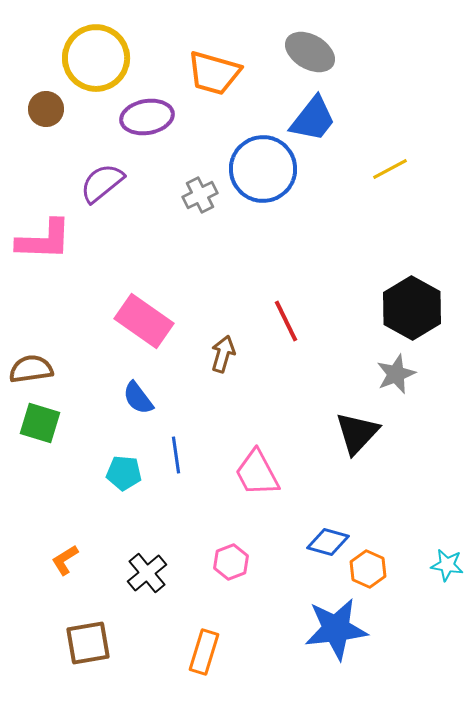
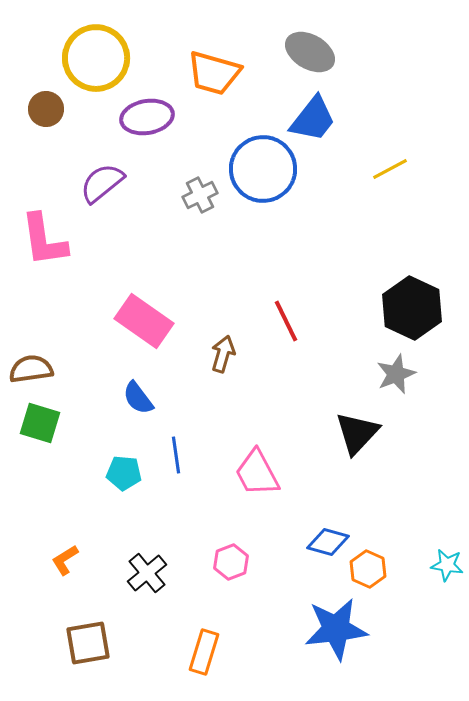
pink L-shape: rotated 80 degrees clockwise
black hexagon: rotated 4 degrees counterclockwise
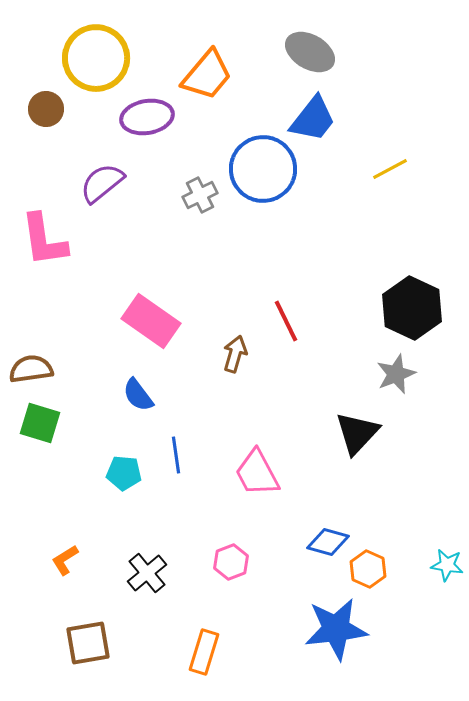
orange trapezoid: moved 7 px left, 2 px down; rotated 66 degrees counterclockwise
pink rectangle: moved 7 px right
brown arrow: moved 12 px right
blue semicircle: moved 3 px up
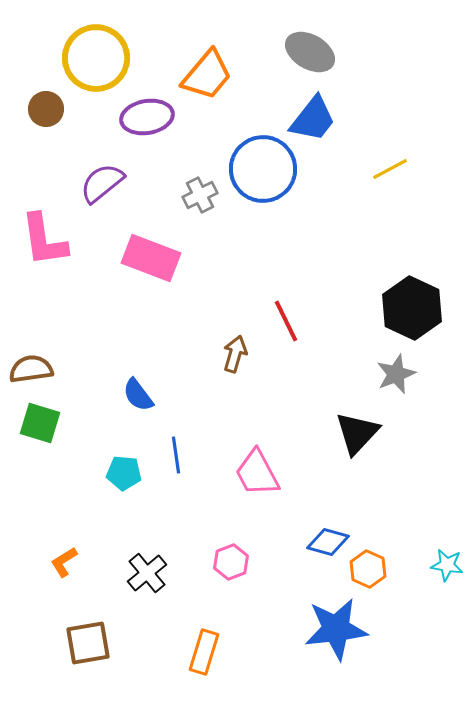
pink rectangle: moved 63 px up; rotated 14 degrees counterclockwise
orange L-shape: moved 1 px left, 2 px down
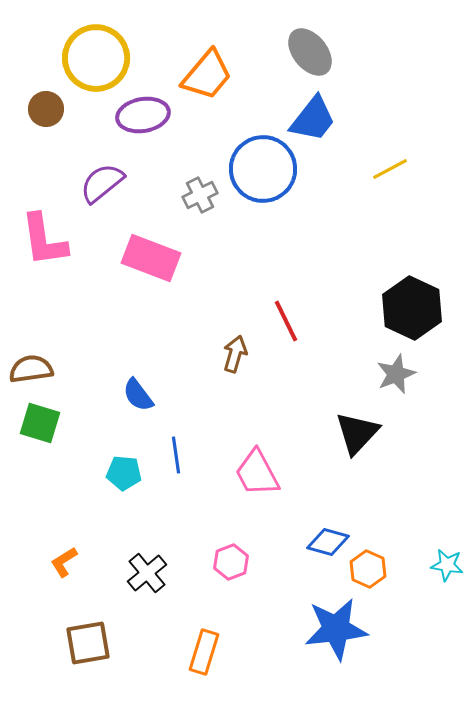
gray ellipse: rotated 21 degrees clockwise
purple ellipse: moved 4 px left, 2 px up
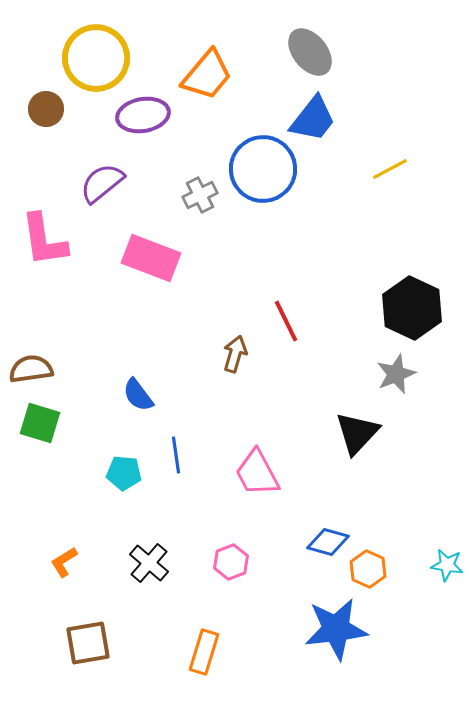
black cross: moved 2 px right, 10 px up; rotated 9 degrees counterclockwise
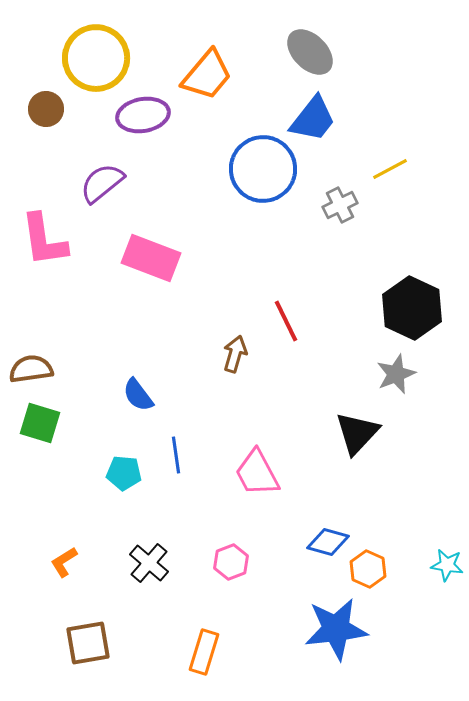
gray ellipse: rotated 6 degrees counterclockwise
gray cross: moved 140 px right, 10 px down
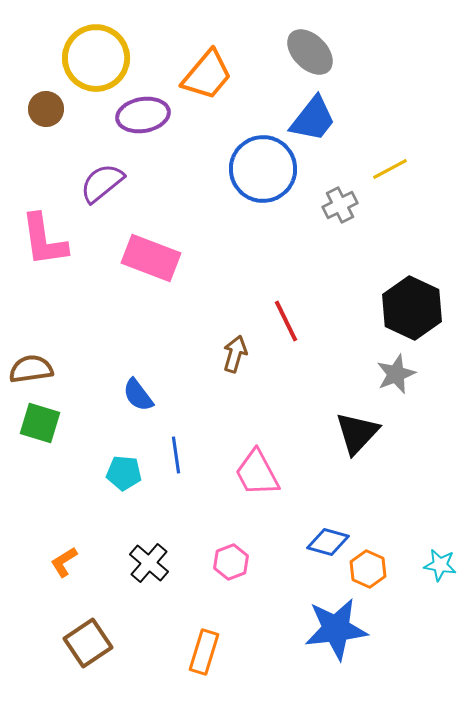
cyan star: moved 7 px left
brown square: rotated 24 degrees counterclockwise
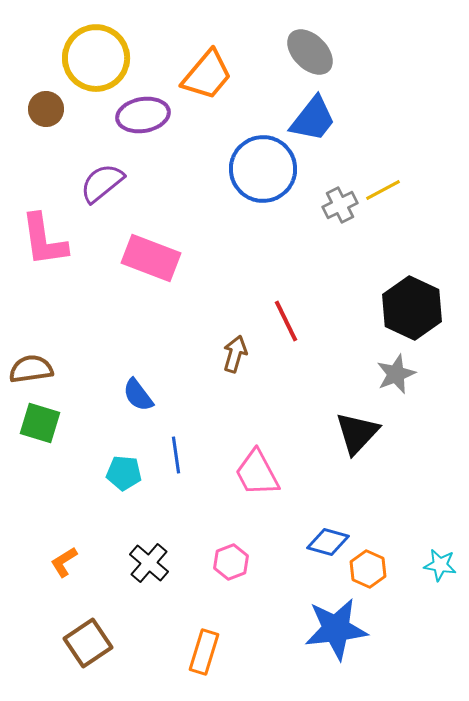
yellow line: moved 7 px left, 21 px down
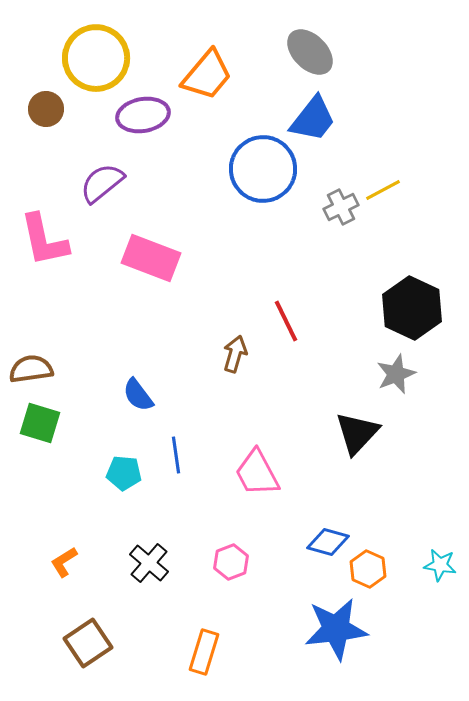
gray cross: moved 1 px right, 2 px down
pink L-shape: rotated 4 degrees counterclockwise
